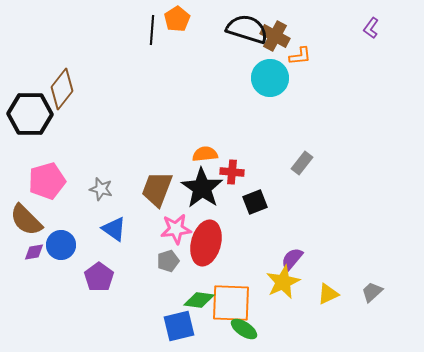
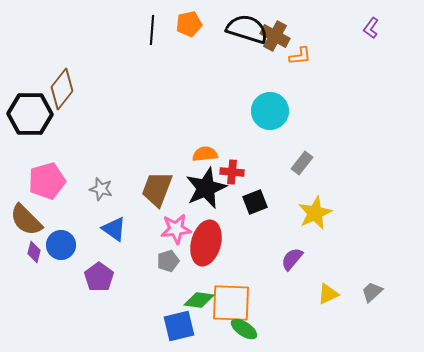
orange pentagon: moved 12 px right, 5 px down; rotated 20 degrees clockwise
cyan circle: moved 33 px down
black star: moved 4 px right; rotated 15 degrees clockwise
purple diamond: rotated 65 degrees counterclockwise
yellow star: moved 32 px right, 69 px up
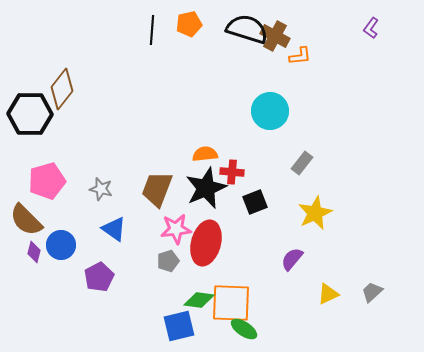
purple pentagon: rotated 8 degrees clockwise
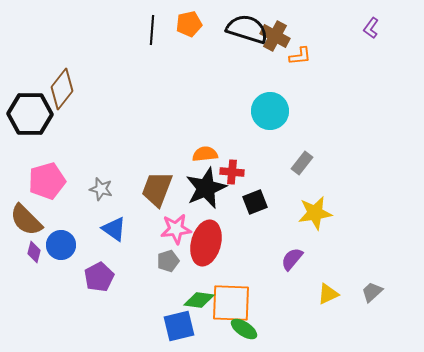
yellow star: rotated 16 degrees clockwise
